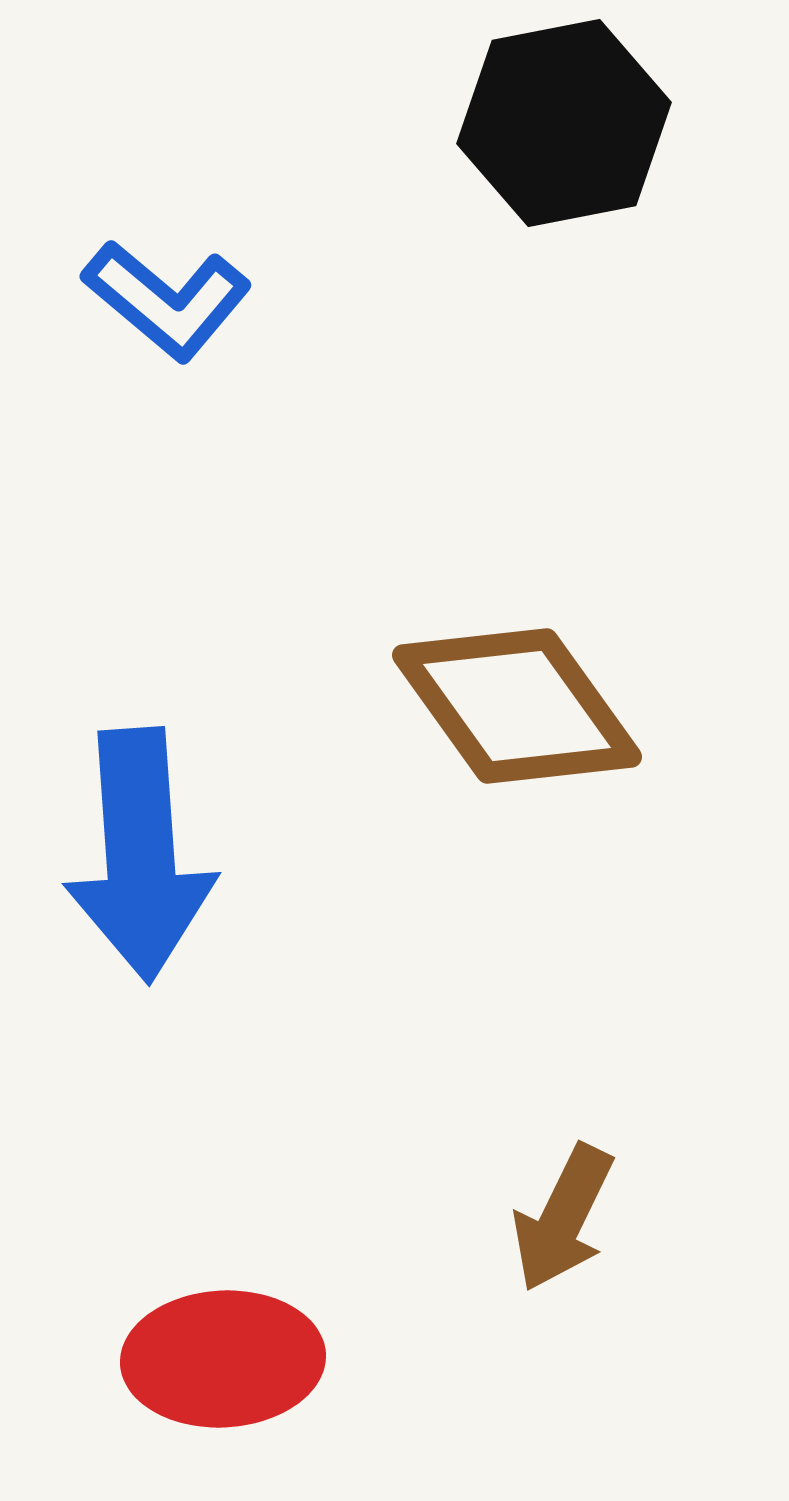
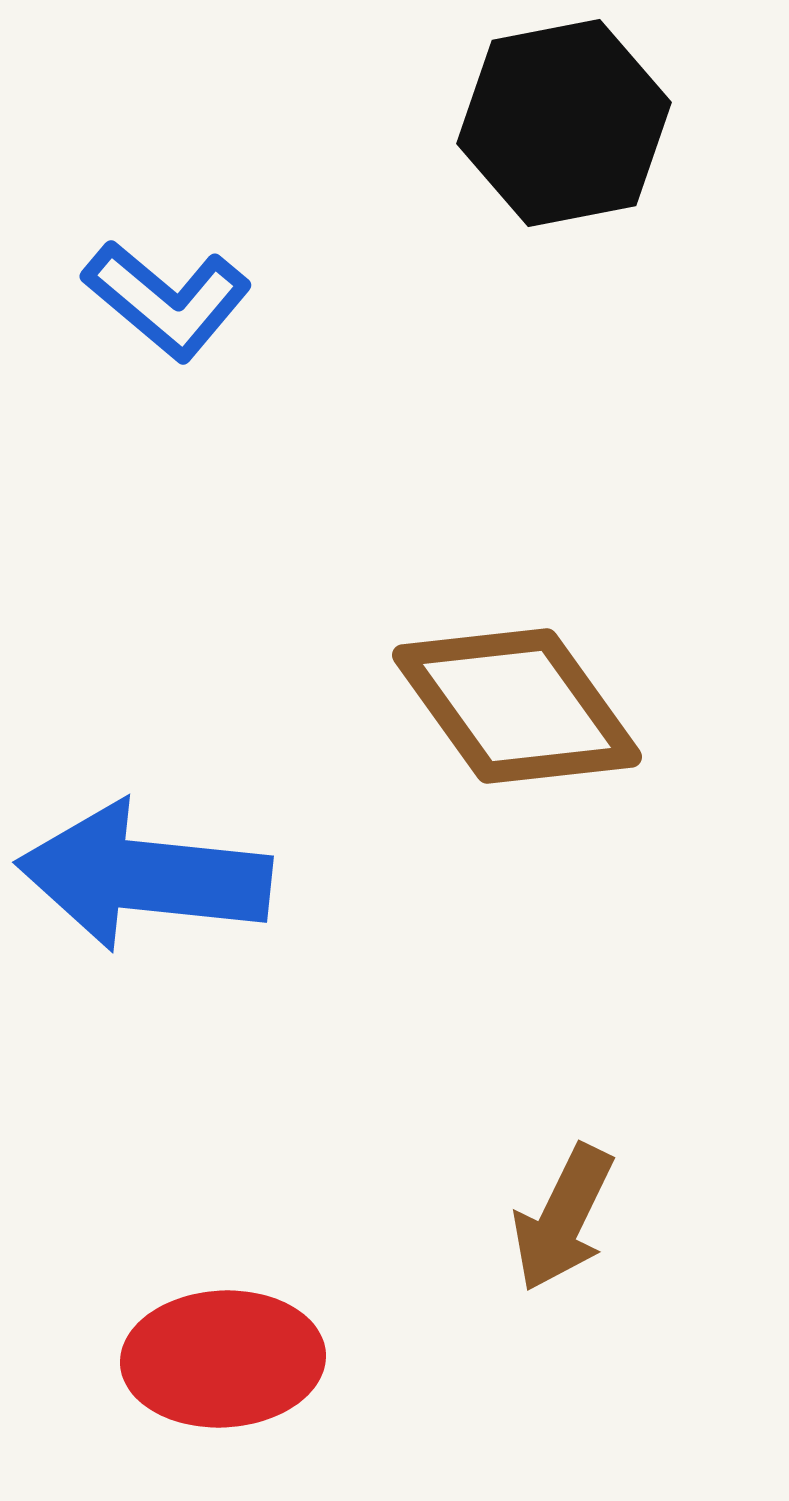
blue arrow: moved 4 px right, 21 px down; rotated 100 degrees clockwise
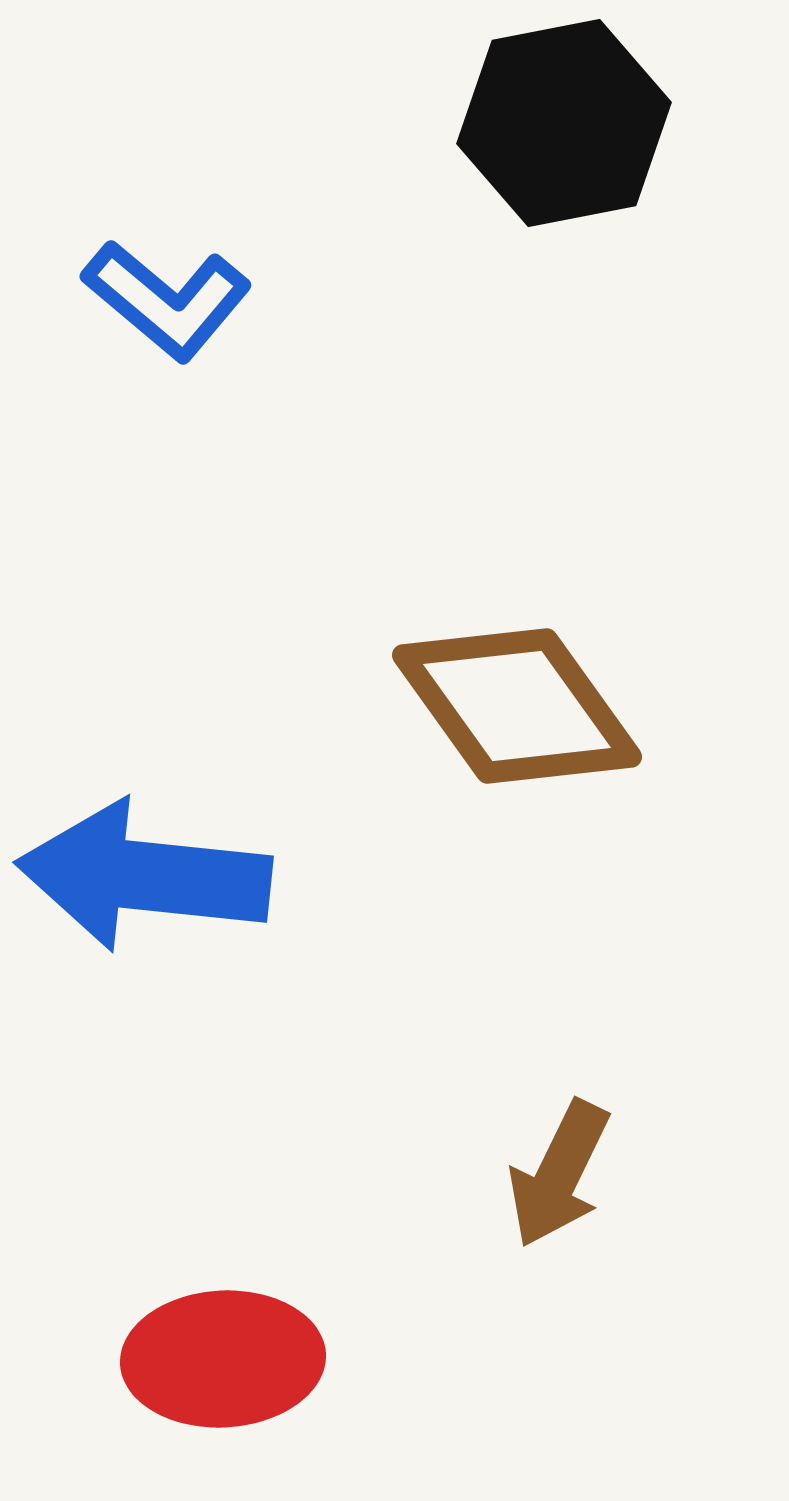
brown arrow: moved 4 px left, 44 px up
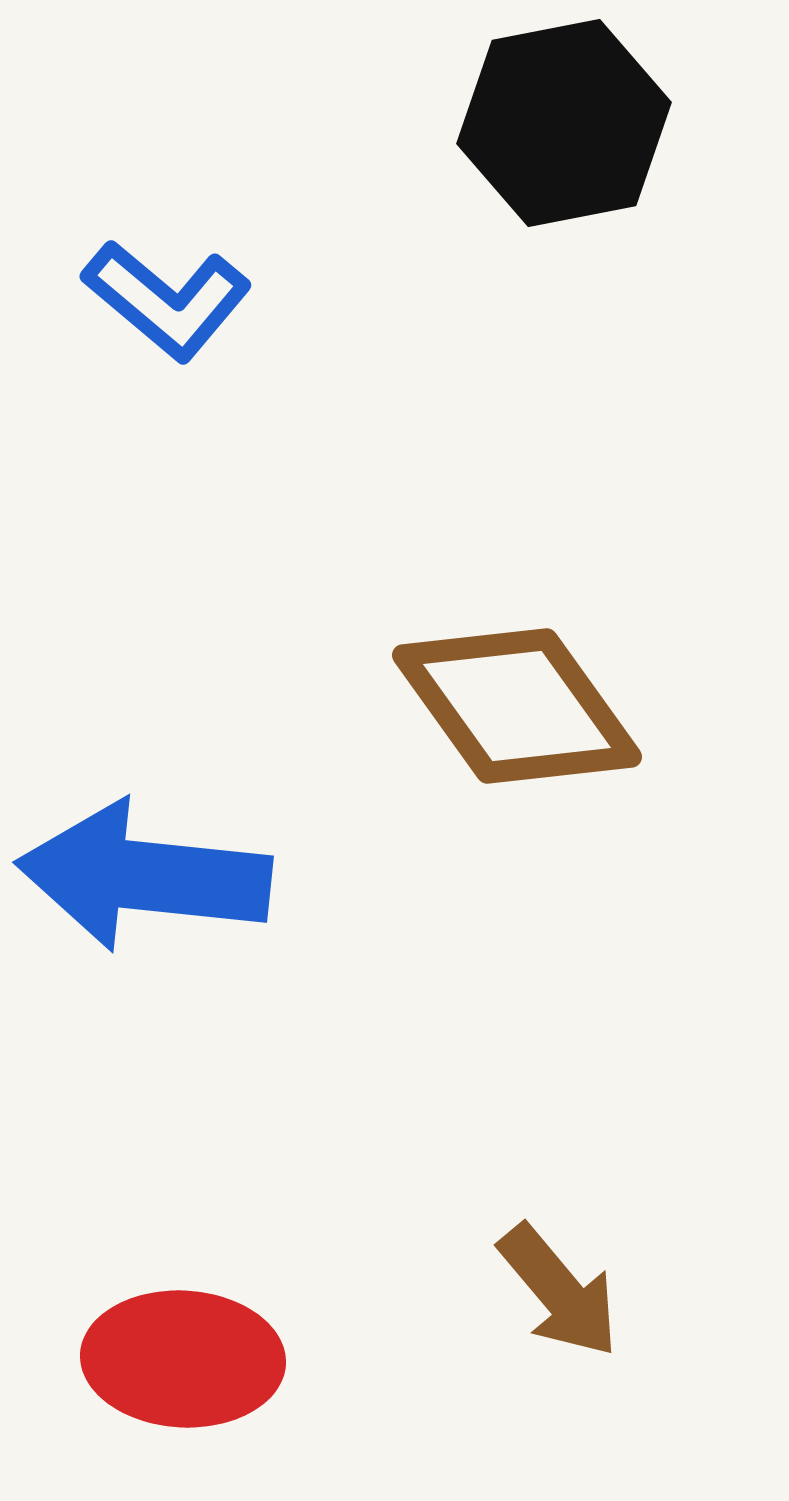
brown arrow: moved 117 px down; rotated 66 degrees counterclockwise
red ellipse: moved 40 px left; rotated 6 degrees clockwise
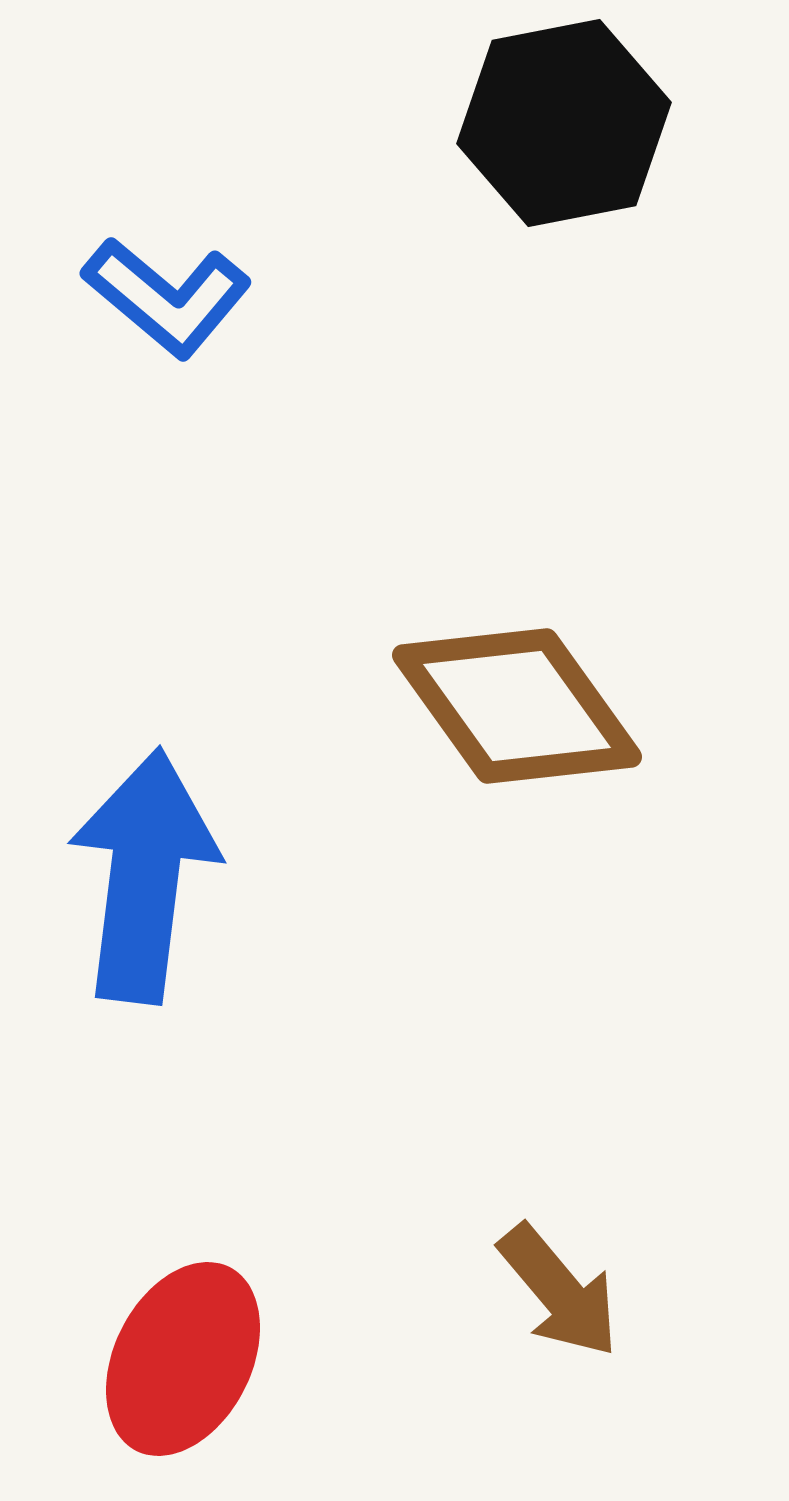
blue L-shape: moved 3 px up
blue arrow: rotated 91 degrees clockwise
red ellipse: rotated 66 degrees counterclockwise
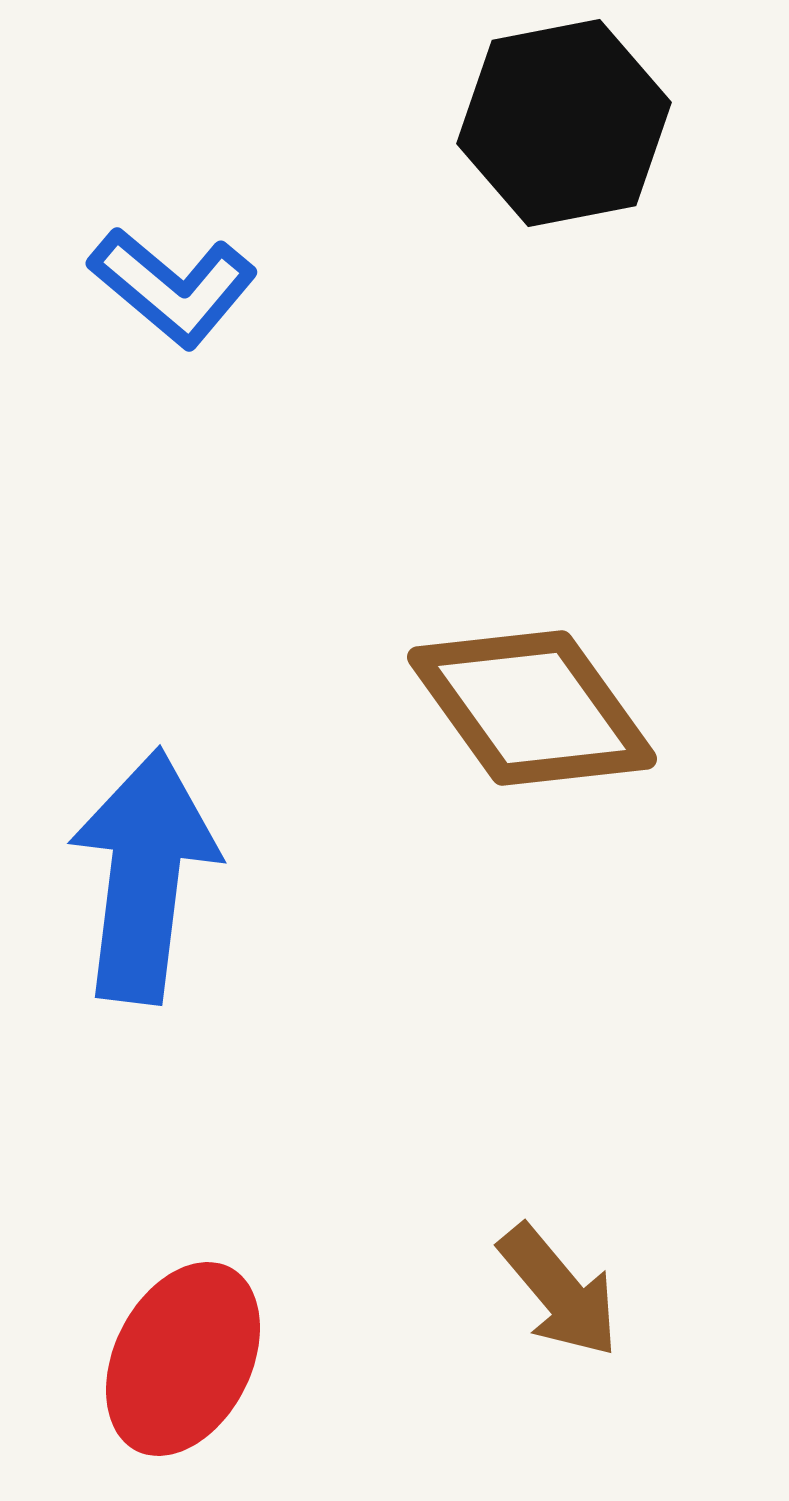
blue L-shape: moved 6 px right, 10 px up
brown diamond: moved 15 px right, 2 px down
